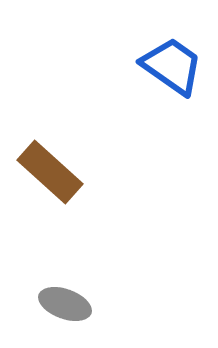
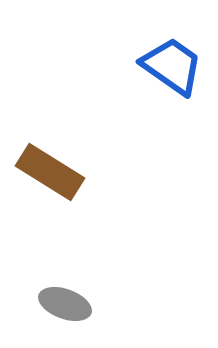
brown rectangle: rotated 10 degrees counterclockwise
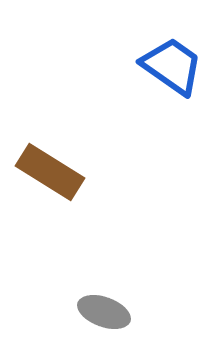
gray ellipse: moved 39 px right, 8 px down
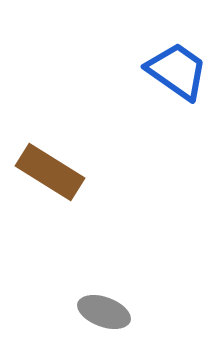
blue trapezoid: moved 5 px right, 5 px down
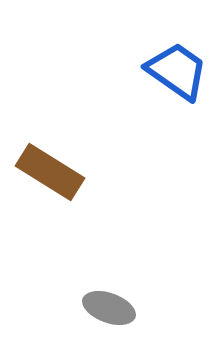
gray ellipse: moved 5 px right, 4 px up
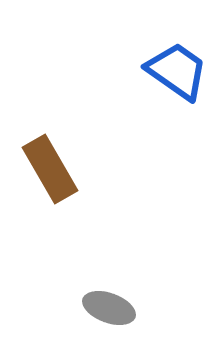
brown rectangle: moved 3 px up; rotated 28 degrees clockwise
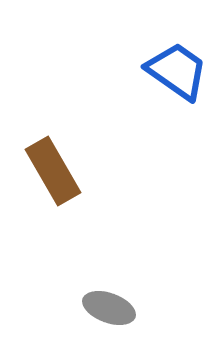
brown rectangle: moved 3 px right, 2 px down
